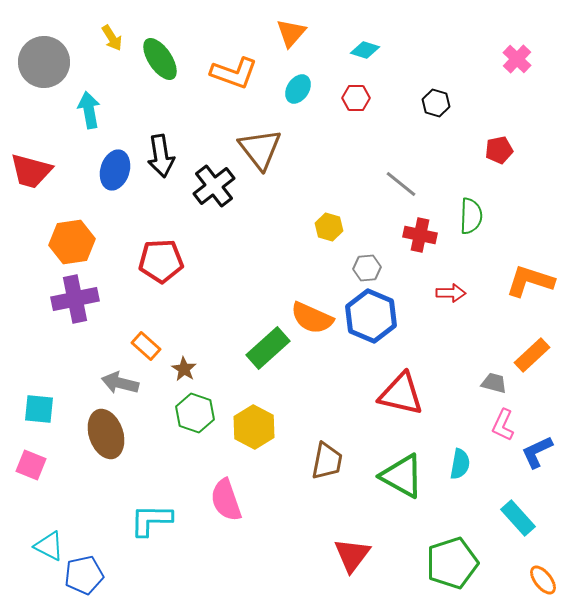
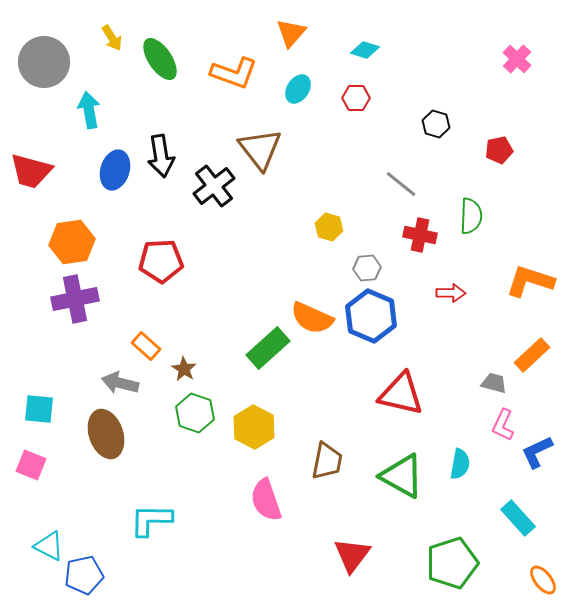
black hexagon at (436, 103): moved 21 px down
pink semicircle at (226, 500): moved 40 px right
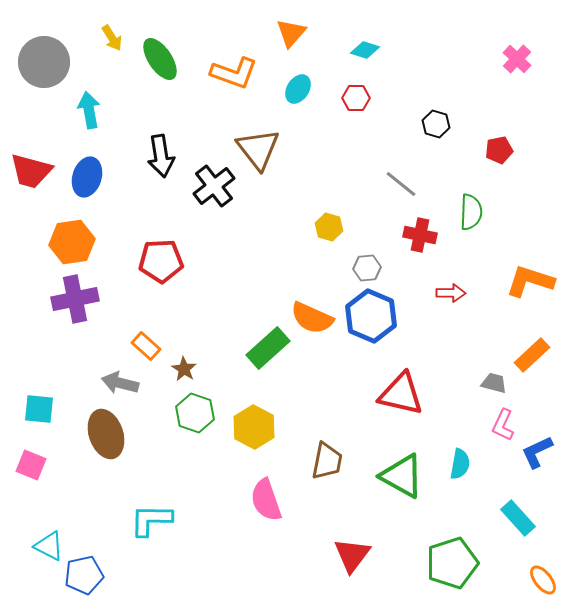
brown triangle at (260, 149): moved 2 px left
blue ellipse at (115, 170): moved 28 px left, 7 px down
green semicircle at (471, 216): moved 4 px up
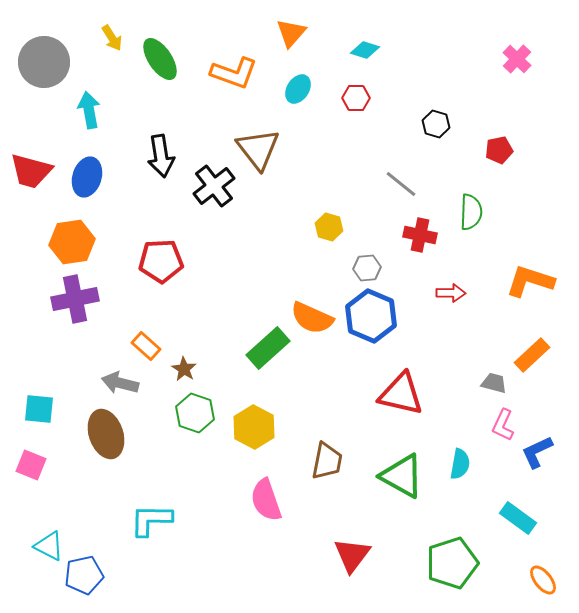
cyan rectangle at (518, 518): rotated 12 degrees counterclockwise
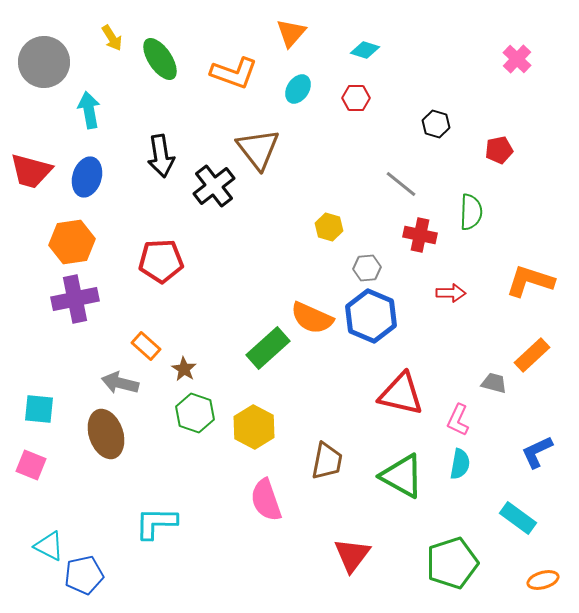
pink L-shape at (503, 425): moved 45 px left, 5 px up
cyan L-shape at (151, 520): moved 5 px right, 3 px down
orange ellipse at (543, 580): rotated 68 degrees counterclockwise
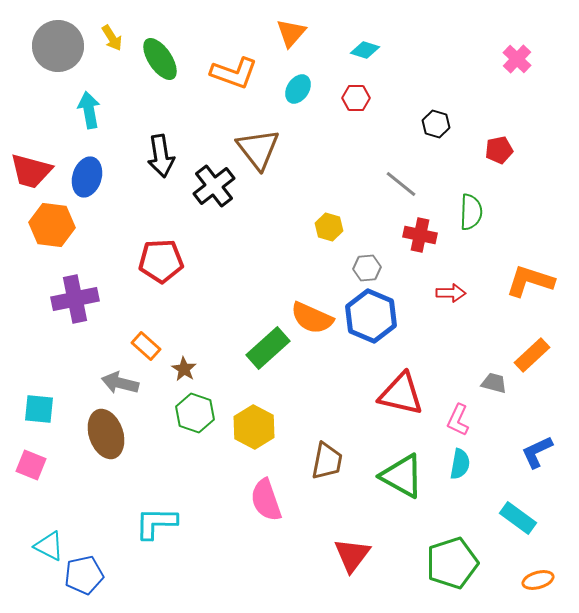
gray circle at (44, 62): moved 14 px right, 16 px up
orange hexagon at (72, 242): moved 20 px left, 17 px up; rotated 15 degrees clockwise
orange ellipse at (543, 580): moved 5 px left
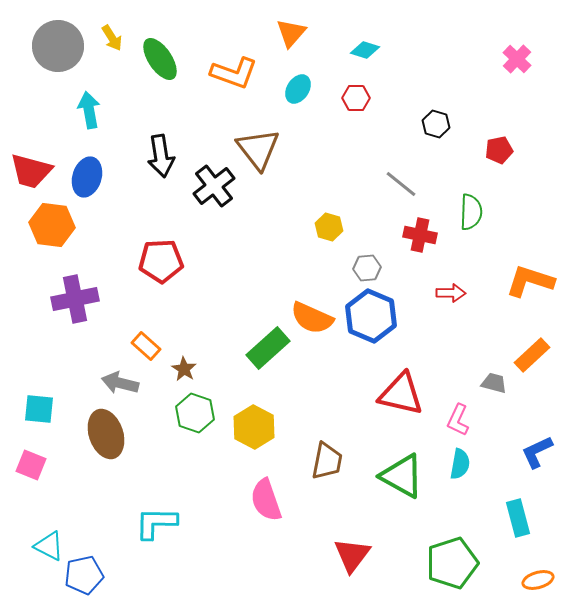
cyan rectangle at (518, 518): rotated 39 degrees clockwise
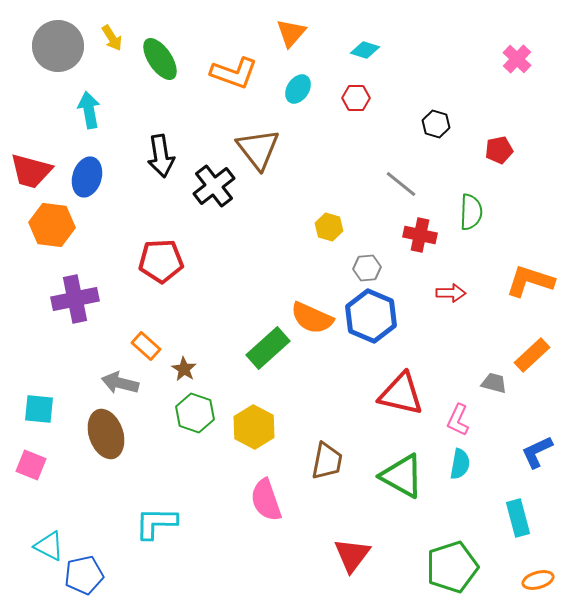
green pentagon at (452, 563): moved 4 px down
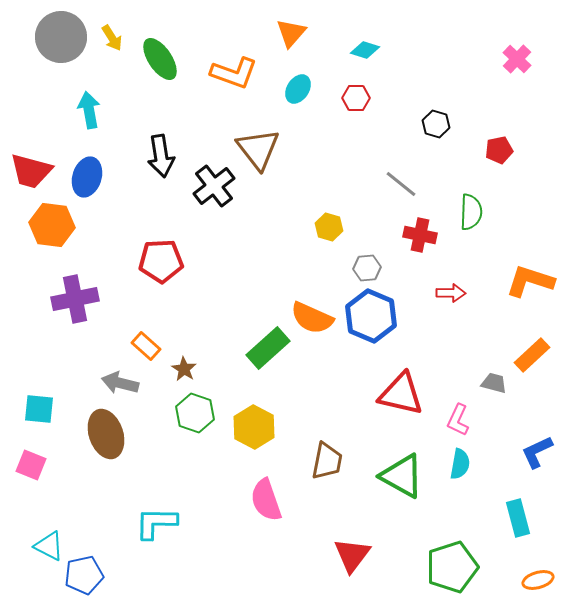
gray circle at (58, 46): moved 3 px right, 9 px up
